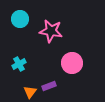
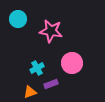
cyan circle: moved 2 px left
cyan cross: moved 18 px right, 4 px down
purple rectangle: moved 2 px right, 2 px up
orange triangle: rotated 32 degrees clockwise
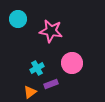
orange triangle: rotated 16 degrees counterclockwise
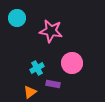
cyan circle: moved 1 px left, 1 px up
purple rectangle: moved 2 px right; rotated 32 degrees clockwise
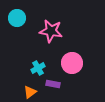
cyan cross: moved 1 px right
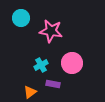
cyan circle: moved 4 px right
cyan cross: moved 3 px right, 3 px up
